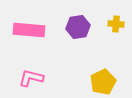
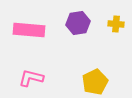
purple hexagon: moved 4 px up
yellow pentagon: moved 8 px left
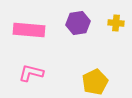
yellow cross: moved 1 px up
pink L-shape: moved 5 px up
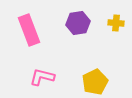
pink rectangle: rotated 64 degrees clockwise
pink L-shape: moved 11 px right, 4 px down
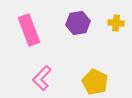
pink L-shape: moved 1 px down; rotated 60 degrees counterclockwise
yellow pentagon: rotated 20 degrees counterclockwise
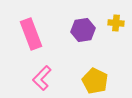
purple hexagon: moved 5 px right, 7 px down
pink rectangle: moved 2 px right, 4 px down
yellow pentagon: moved 1 px up
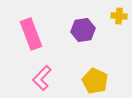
yellow cross: moved 3 px right, 7 px up
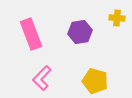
yellow cross: moved 2 px left, 2 px down
purple hexagon: moved 3 px left, 2 px down
yellow pentagon: rotated 10 degrees counterclockwise
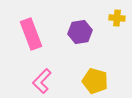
pink L-shape: moved 3 px down
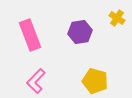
yellow cross: rotated 28 degrees clockwise
pink rectangle: moved 1 px left, 1 px down
pink L-shape: moved 6 px left
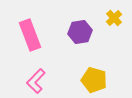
yellow cross: moved 3 px left; rotated 14 degrees clockwise
yellow pentagon: moved 1 px left, 1 px up
